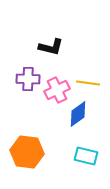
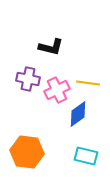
purple cross: rotated 10 degrees clockwise
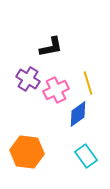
black L-shape: rotated 25 degrees counterclockwise
purple cross: rotated 20 degrees clockwise
yellow line: rotated 65 degrees clockwise
pink cross: moved 1 px left
cyan rectangle: rotated 40 degrees clockwise
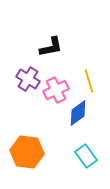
yellow line: moved 1 px right, 2 px up
blue diamond: moved 1 px up
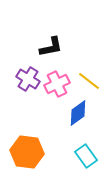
yellow line: rotated 35 degrees counterclockwise
pink cross: moved 1 px right, 6 px up
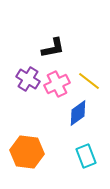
black L-shape: moved 2 px right, 1 px down
cyan rectangle: rotated 15 degrees clockwise
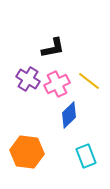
blue diamond: moved 9 px left, 2 px down; rotated 8 degrees counterclockwise
